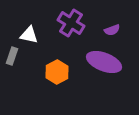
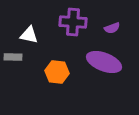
purple cross: moved 2 px right, 1 px up; rotated 28 degrees counterclockwise
purple semicircle: moved 2 px up
gray rectangle: moved 1 px right, 1 px down; rotated 72 degrees clockwise
orange hexagon: rotated 25 degrees counterclockwise
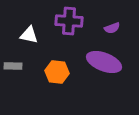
purple cross: moved 4 px left, 1 px up
gray rectangle: moved 9 px down
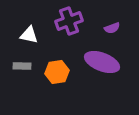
purple cross: rotated 24 degrees counterclockwise
purple ellipse: moved 2 px left
gray rectangle: moved 9 px right
orange hexagon: rotated 15 degrees counterclockwise
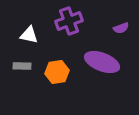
purple semicircle: moved 9 px right
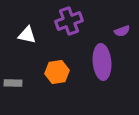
purple semicircle: moved 1 px right, 3 px down
white triangle: moved 2 px left
purple ellipse: rotated 64 degrees clockwise
gray rectangle: moved 9 px left, 17 px down
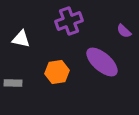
purple semicircle: moved 2 px right; rotated 63 degrees clockwise
white triangle: moved 6 px left, 4 px down
purple ellipse: rotated 44 degrees counterclockwise
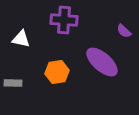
purple cross: moved 5 px left, 1 px up; rotated 24 degrees clockwise
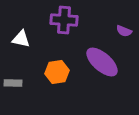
purple semicircle: rotated 21 degrees counterclockwise
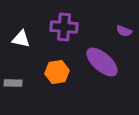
purple cross: moved 7 px down
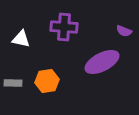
purple ellipse: rotated 68 degrees counterclockwise
orange hexagon: moved 10 px left, 9 px down
